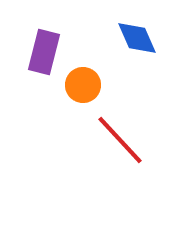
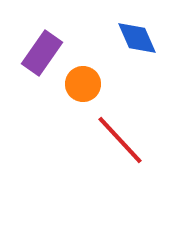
purple rectangle: moved 2 px left, 1 px down; rotated 21 degrees clockwise
orange circle: moved 1 px up
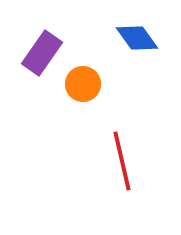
blue diamond: rotated 12 degrees counterclockwise
red line: moved 2 px right, 21 px down; rotated 30 degrees clockwise
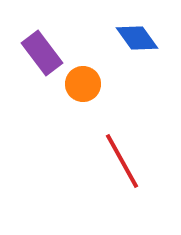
purple rectangle: rotated 72 degrees counterclockwise
red line: rotated 16 degrees counterclockwise
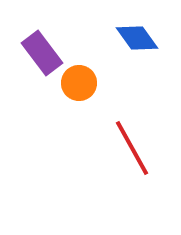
orange circle: moved 4 px left, 1 px up
red line: moved 10 px right, 13 px up
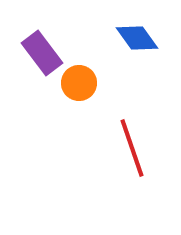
red line: rotated 10 degrees clockwise
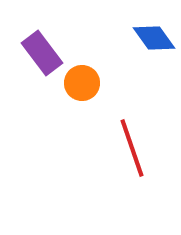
blue diamond: moved 17 px right
orange circle: moved 3 px right
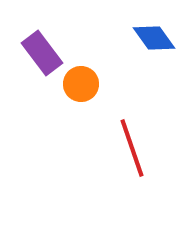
orange circle: moved 1 px left, 1 px down
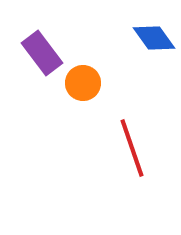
orange circle: moved 2 px right, 1 px up
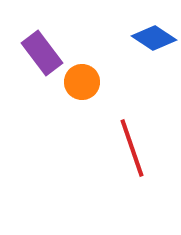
blue diamond: rotated 21 degrees counterclockwise
orange circle: moved 1 px left, 1 px up
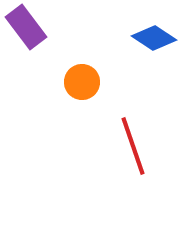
purple rectangle: moved 16 px left, 26 px up
red line: moved 1 px right, 2 px up
